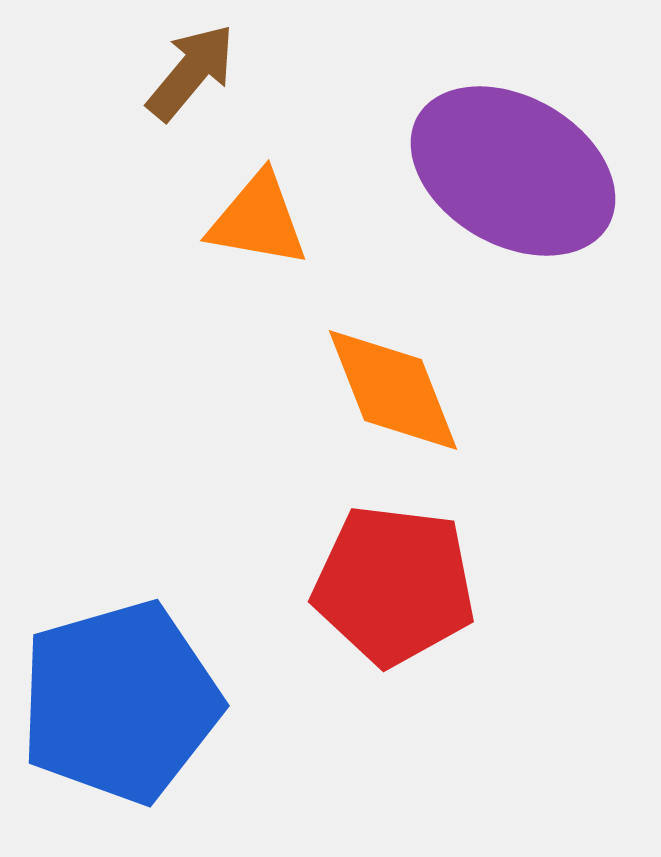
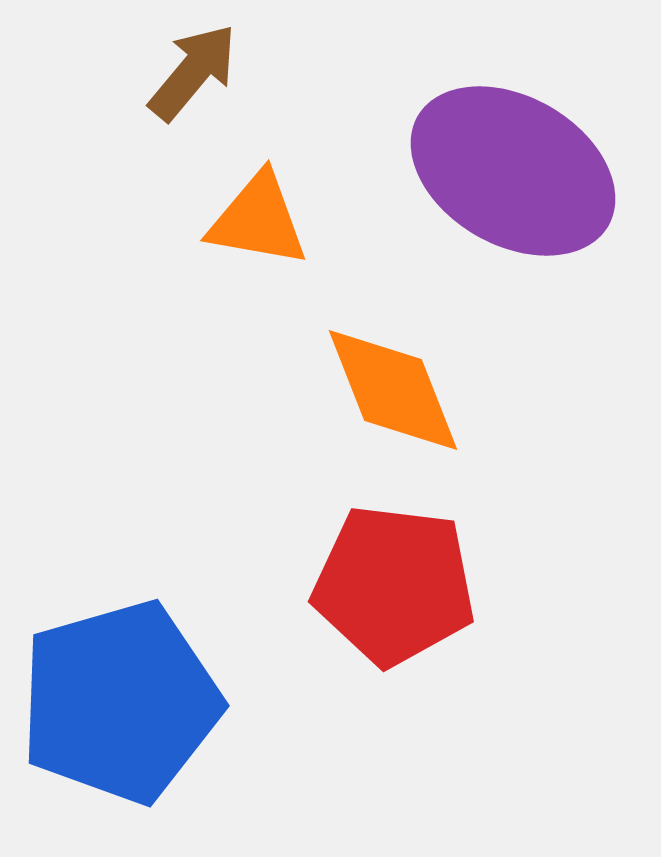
brown arrow: moved 2 px right
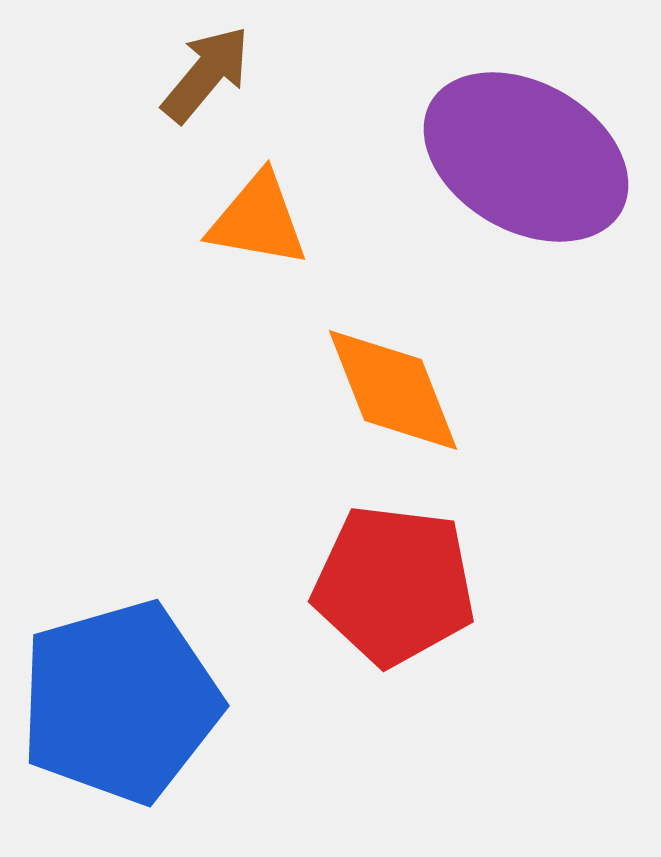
brown arrow: moved 13 px right, 2 px down
purple ellipse: moved 13 px right, 14 px up
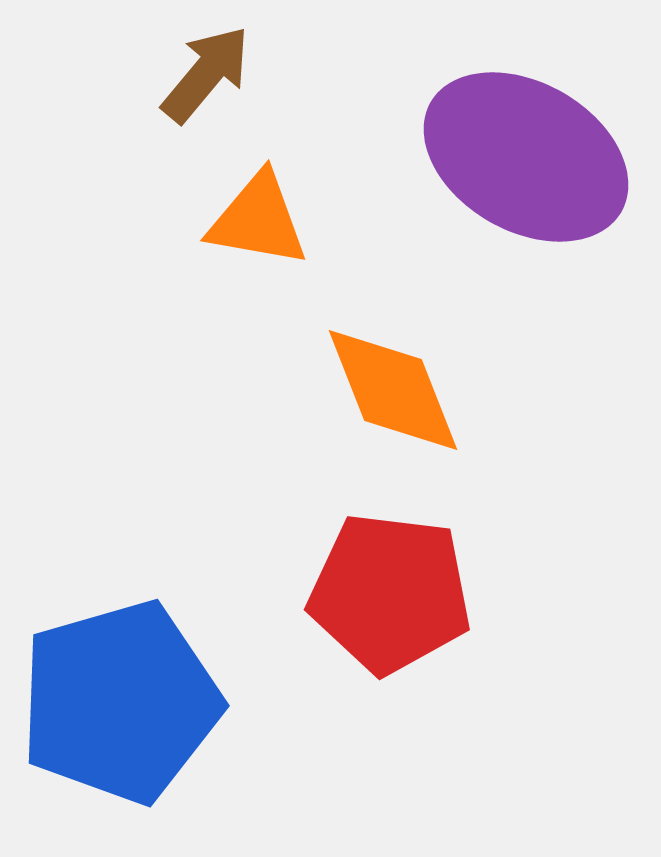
red pentagon: moved 4 px left, 8 px down
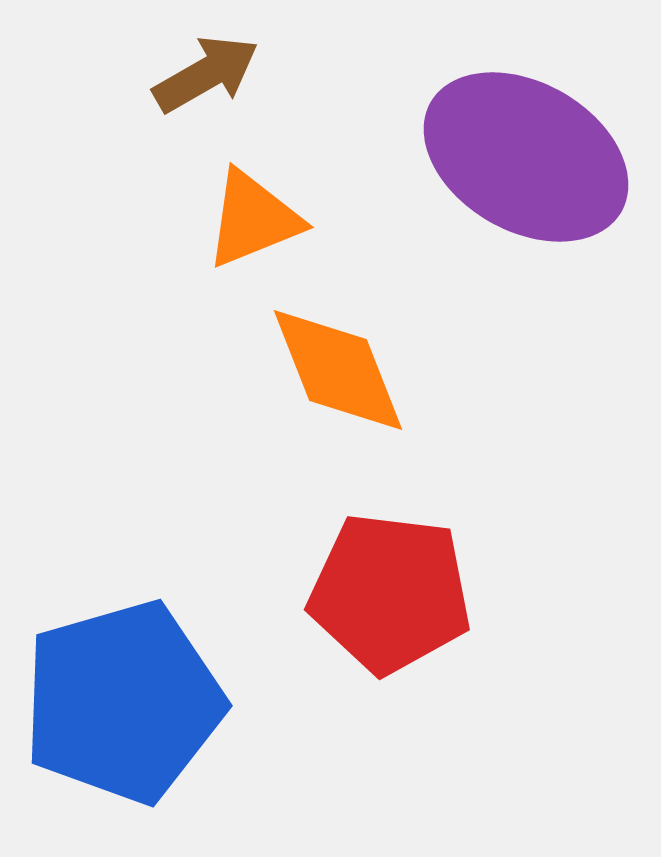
brown arrow: rotated 20 degrees clockwise
orange triangle: moved 5 px left, 1 px up; rotated 32 degrees counterclockwise
orange diamond: moved 55 px left, 20 px up
blue pentagon: moved 3 px right
